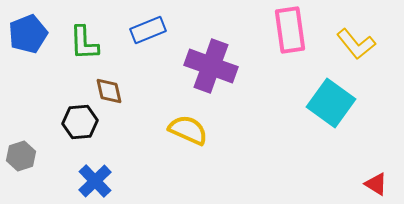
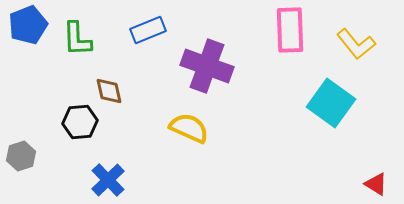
pink rectangle: rotated 6 degrees clockwise
blue pentagon: moved 9 px up
green L-shape: moved 7 px left, 4 px up
purple cross: moved 4 px left
yellow semicircle: moved 1 px right, 2 px up
blue cross: moved 13 px right, 1 px up
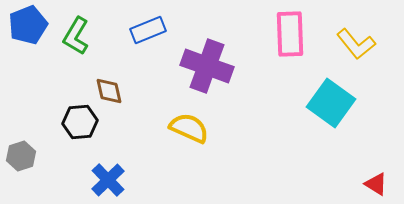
pink rectangle: moved 4 px down
green L-shape: moved 1 px left, 3 px up; rotated 33 degrees clockwise
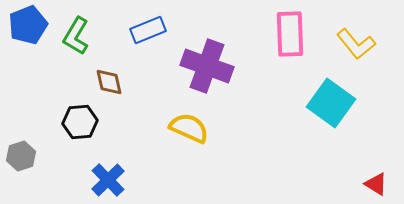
brown diamond: moved 9 px up
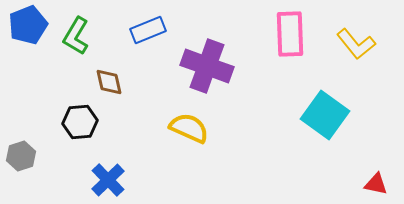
cyan square: moved 6 px left, 12 px down
red triangle: rotated 20 degrees counterclockwise
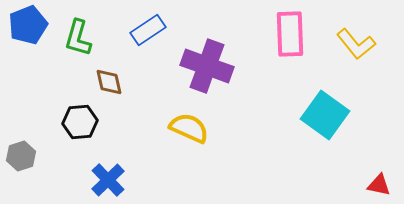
blue rectangle: rotated 12 degrees counterclockwise
green L-shape: moved 2 px right, 2 px down; rotated 15 degrees counterclockwise
red triangle: moved 3 px right, 1 px down
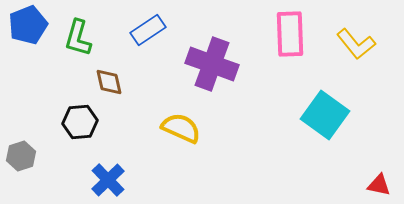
purple cross: moved 5 px right, 2 px up
yellow semicircle: moved 8 px left
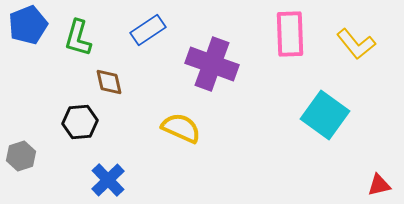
red triangle: rotated 25 degrees counterclockwise
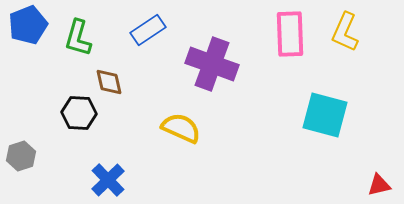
yellow L-shape: moved 11 px left, 12 px up; rotated 63 degrees clockwise
cyan square: rotated 21 degrees counterclockwise
black hexagon: moved 1 px left, 9 px up; rotated 8 degrees clockwise
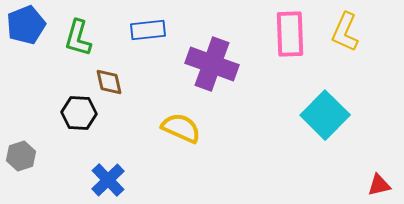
blue pentagon: moved 2 px left
blue rectangle: rotated 28 degrees clockwise
cyan square: rotated 30 degrees clockwise
